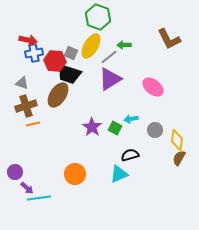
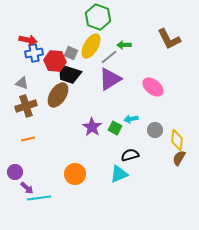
orange line: moved 5 px left, 15 px down
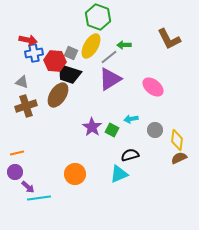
gray triangle: moved 1 px up
green square: moved 3 px left, 2 px down
orange line: moved 11 px left, 14 px down
brown semicircle: rotated 35 degrees clockwise
purple arrow: moved 1 px right, 1 px up
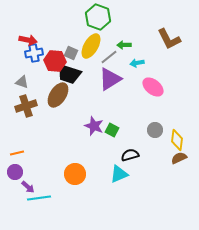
cyan arrow: moved 6 px right, 56 px up
purple star: moved 2 px right, 1 px up; rotated 12 degrees counterclockwise
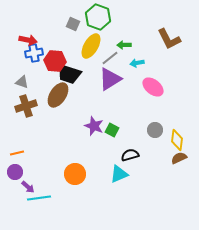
gray square: moved 2 px right, 29 px up
gray line: moved 1 px right, 1 px down
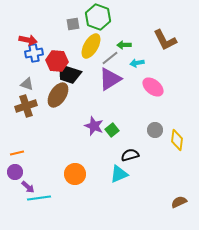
gray square: rotated 32 degrees counterclockwise
brown L-shape: moved 4 px left, 1 px down
red hexagon: moved 2 px right
gray triangle: moved 5 px right, 2 px down
green square: rotated 24 degrees clockwise
brown semicircle: moved 44 px down
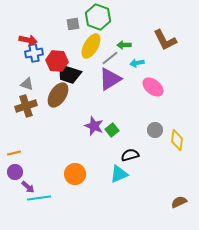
orange line: moved 3 px left
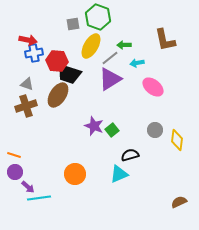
brown L-shape: rotated 15 degrees clockwise
orange line: moved 2 px down; rotated 32 degrees clockwise
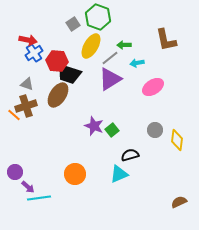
gray square: rotated 24 degrees counterclockwise
brown L-shape: moved 1 px right
blue cross: rotated 24 degrees counterclockwise
pink ellipse: rotated 70 degrees counterclockwise
orange line: moved 40 px up; rotated 24 degrees clockwise
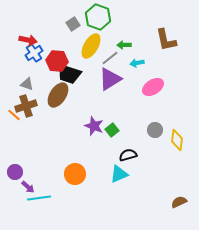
black semicircle: moved 2 px left
